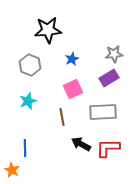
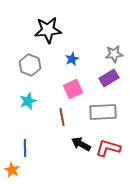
red L-shape: rotated 15 degrees clockwise
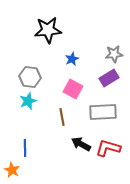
gray hexagon: moved 12 px down; rotated 15 degrees counterclockwise
pink square: rotated 36 degrees counterclockwise
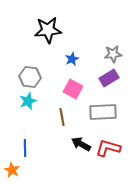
gray star: moved 1 px left
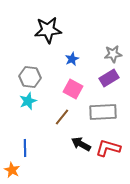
brown line: rotated 48 degrees clockwise
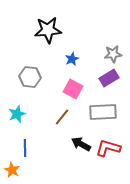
cyan star: moved 11 px left, 13 px down
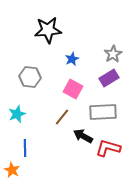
gray star: rotated 24 degrees counterclockwise
black arrow: moved 2 px right, 8 px up
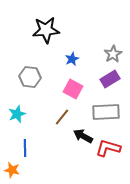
black star: moved 2 px left
purple rectangle: moved 1 px right, 1 px down
gray rectangle: moved 3 px right
orange star: rotated 14 degrees counterclockwise
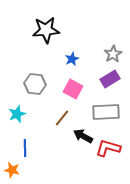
gray hexagon: moved 5 px right, 7 px down
brown line: moved 1 px down
